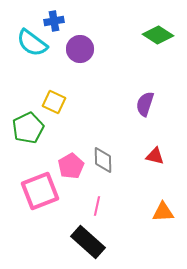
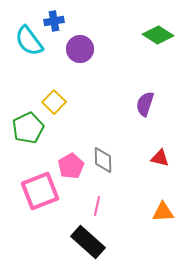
cyan semicircle: moved 3 px left, 2 px up; rotated 16 degrees clockwise
yellow square: rotated 20 degrees clockwise
red triangle: moved 5 px right, 2 px down
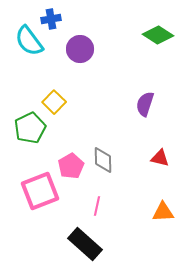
blue cross: moved 3 px left, 2 px up
green pentagon: moved 2 px right
black rectangle: moved 3 px left, 2 px down
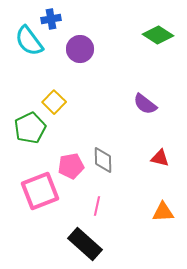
purple semicircle: rotated 70 degrees counterclockwise
pink pentagon: rotated 20 degrees clockwise
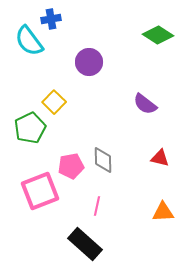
purple circle: moved 9 px right, 13 px down
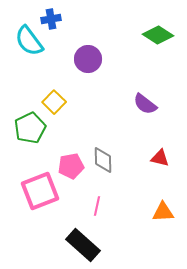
purple circle: moved 1 px left, 3 px up
black rectangle: moved 2 px left, 1 px down
